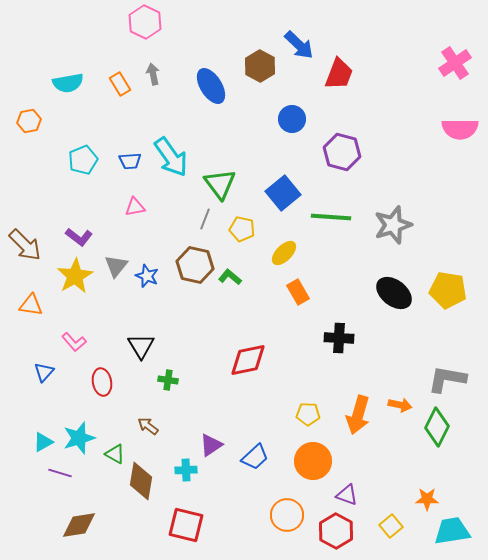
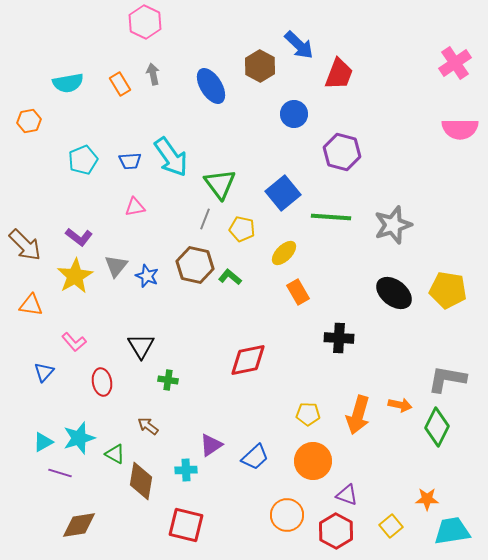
blue circle at (292, 119): moved 2 px right, 5 px up
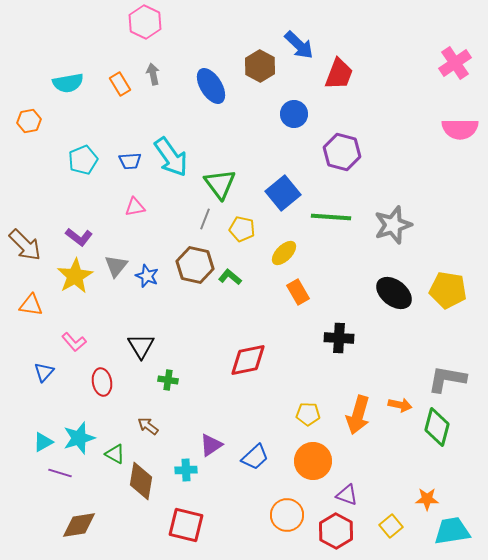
green diamond at (437, 427): rotated 12 degrees counterclockwise
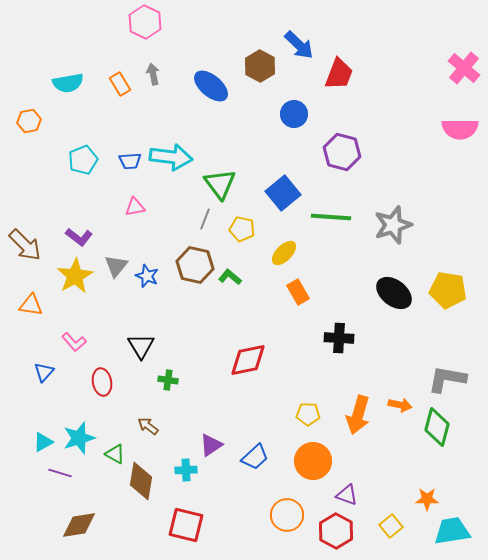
pink cross at (455, 63): moved 9 px right, 5 px down; rotated 16 degrees counterclockwise
blue ellipse at (211, 86): rotated 18 degrees counterclockwise
cyan arrow at (171, 157): rotated 48 degrees counterclockwise
